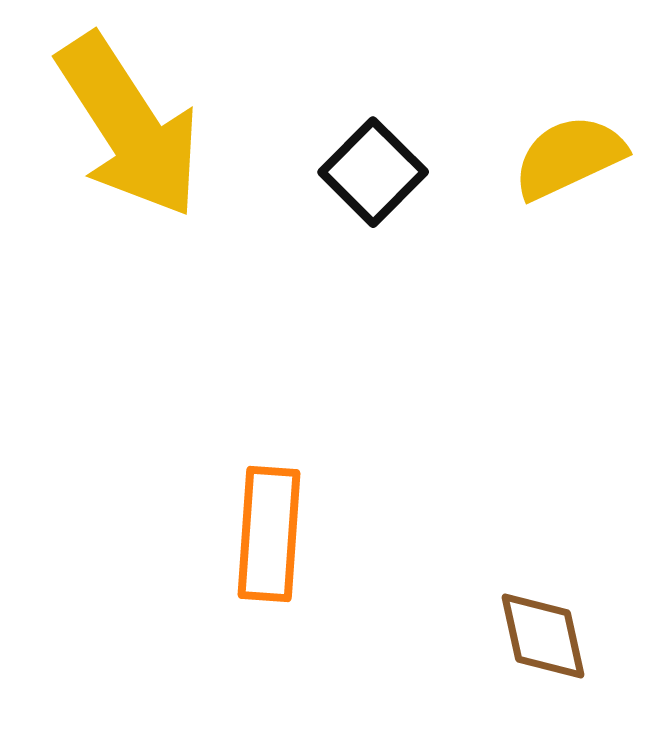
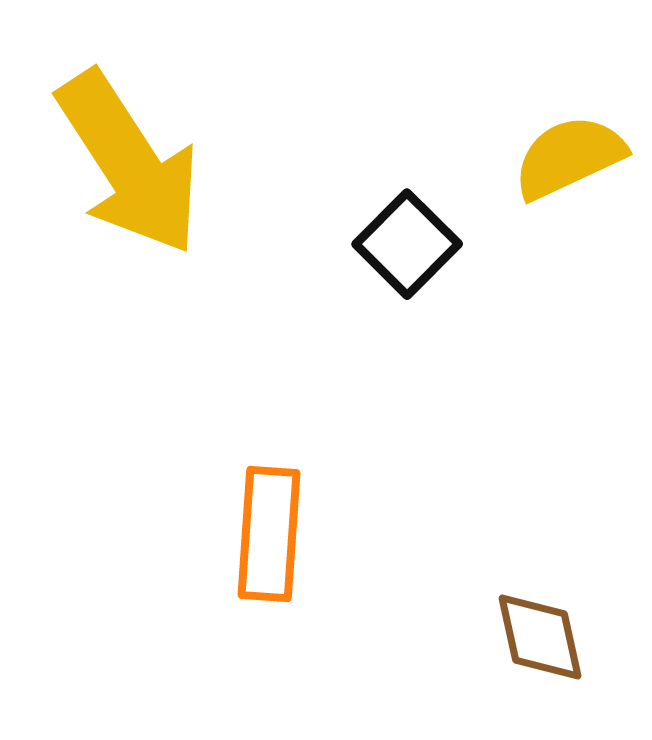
yellow arrow: moved 37 px down
black square: moved 34 px right, 72 px down
brown diamond: moved 3 px left, 1 px down
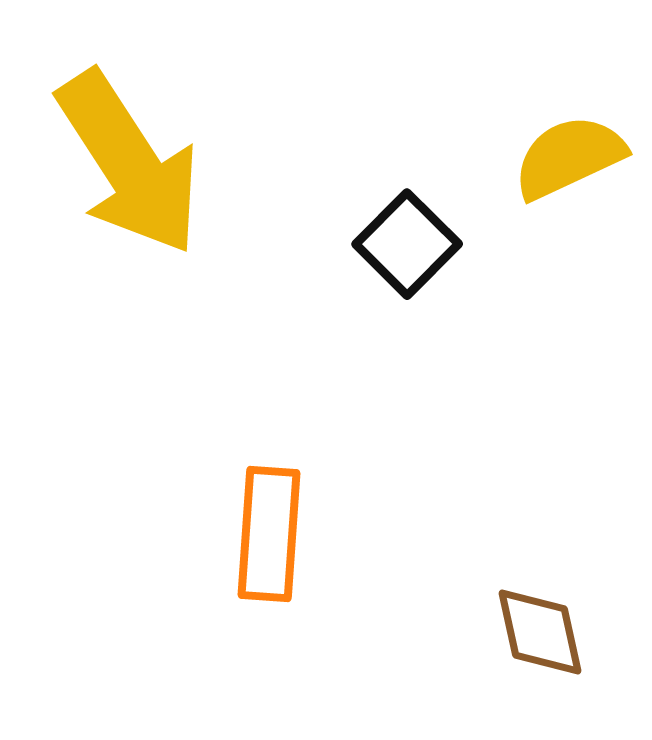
brown diamond: moved 5 px up
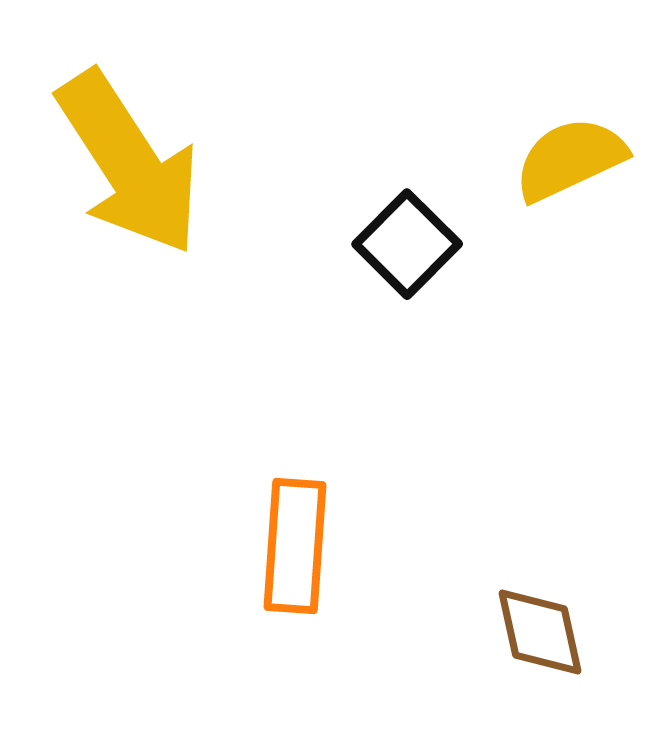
yellow semicircle: moved 1 px right, 2 px down
orange rectangle: moved 26 px right, 12 px down
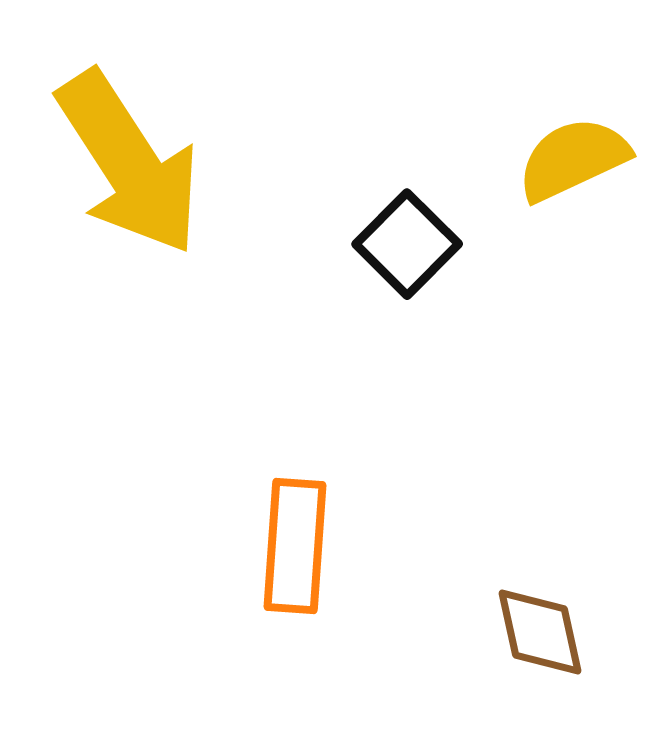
yellow semicircle: moved 3 px right
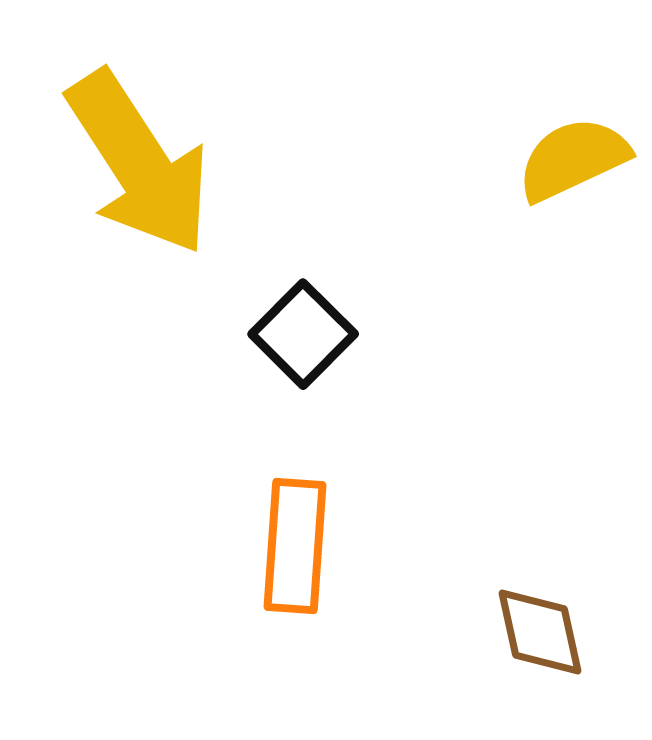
yellow arrow: moved 10 px right
black square: moved 104 px left, 90 px down
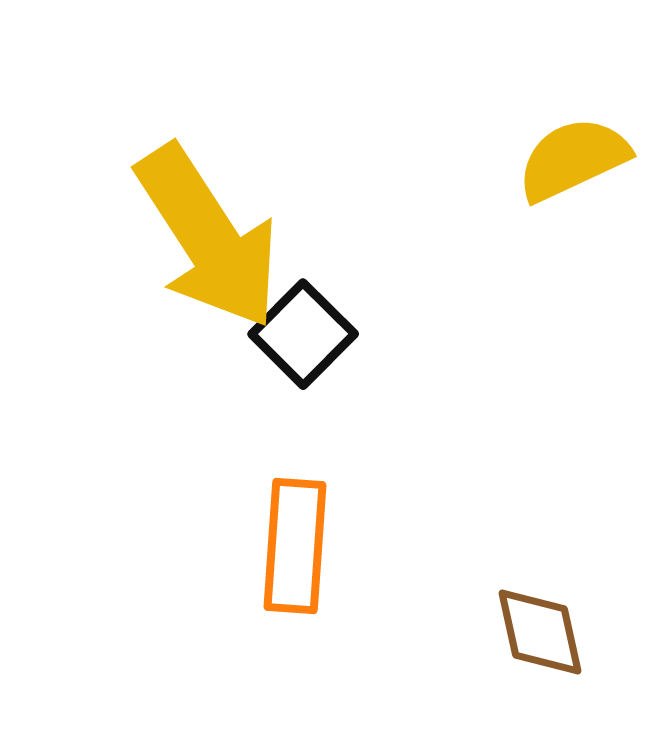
yellow arrow: moved 69 px right, 74 px down
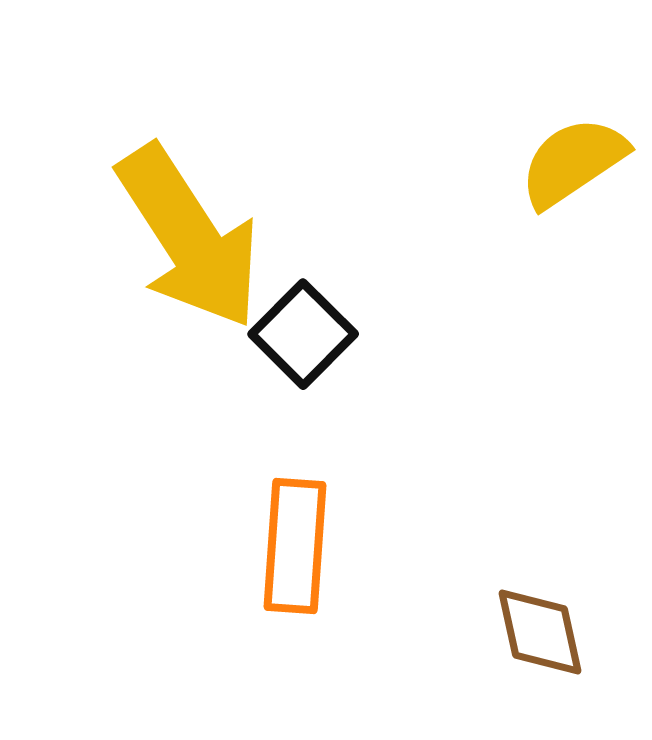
yellow semicircle: moved 3 px down; rotated 9 degrees counterclockwise
yellow arrow: moved 19 px left
